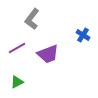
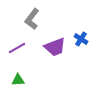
blue cross: moved 2 px left, 4 px down
purple trapezoid: moved 7 px right, 7 px up
green triangle: moved 1 px right, 2 px up; rotated 24 degrees clockwise
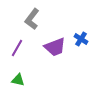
purple line: rotated 30 degrees counterclockwise
green triangle: rotated 16 degrees clockwise
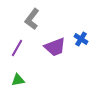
green triangle: rotated 24 degrees counterclockwise
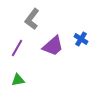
purple trapezoid: moved 2 px left, 1 px up; rotated 20 degrees counterclockwise
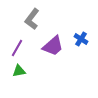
green triangle: moved 1 px right, 9 px up
